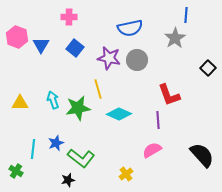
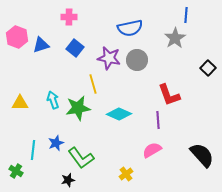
blue triangle: rotated 42 degrees clockwise
yellow line: moved 5 px left, 5 px up
cyan line: moved 1 px down
green L-shape: rotated 16 degrees clockwise
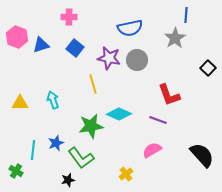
green star: moved 13 px right, 18 px down
purple line: rotated 66 degrees counterclockwise
